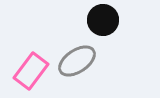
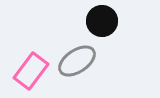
black circle: moved 1 px left, 1 px down
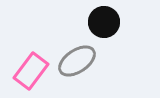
black circle: moved 2 px right, 1 px down
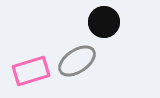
pink rectangle: rotated 36 degrees clockwise
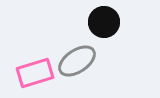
pink rectangle: moved 4 px right, 2 px down
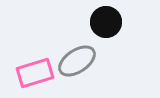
black circle: moved 2 px right
